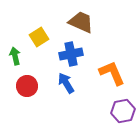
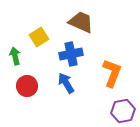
orange L-shape: rotated 44 degrees clockwise
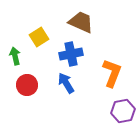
red circle: moved 1 px up
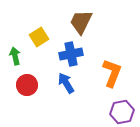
brown trapezoid: rotated 88 degrees counterclockwise
purple hexagon: moved 1 px left, 1 px down
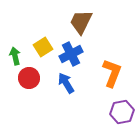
yellow square: moved 4 px right, 10 px down
blue cross: rotated 15 degrees counterclockwise
red circle: moved 2 px right, 7 px up
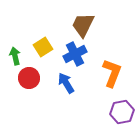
brown trapezoid: moved 2 px right, 3 px down
blue cross: moved 4 px right
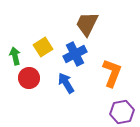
brown trapezoid: moved 4 px right, 1 px up
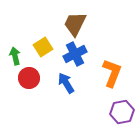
brown trapezoid: moved 12 px left
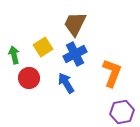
green arrow: moved 1 px left, 1 px up
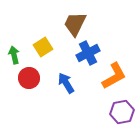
blue cross: moved 13 px right, 1 px up
orange L-shape: moved 2 px right, 3 px down; rotated 40 degrees clockwise
